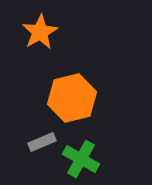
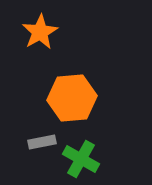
orange hexagon: rotated 9 degrees clockwise
gray rectangle: rotated 12 degrees clockwise
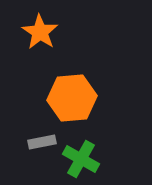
orange star: rotated 9 degrees counterclockwise
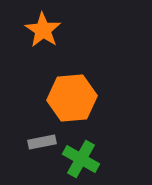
orange star: moved 3 px right, 2 px up
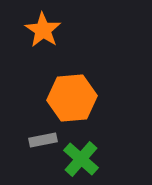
gray rectangle: moved 1 px right, 2 px up
green cross: rotated 12 degrees clockwise
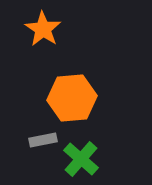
orange star: moved 1 px up
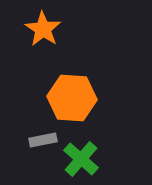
orange hexagon: rotated 9 degrees clockwise
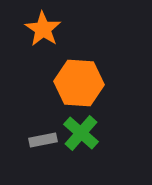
orange hexagon: moved 7 px right, 15 px up
green cross: moved 26 px up
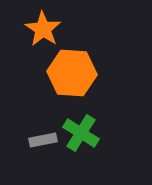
orange hexagon: moved 7 px left, 10 px up
green cross: rotated 9 degrees counterclockwise
